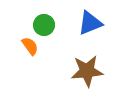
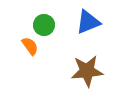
blue triangle: moved 2 px left, 1 px up
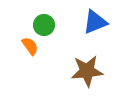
blue triangle: moved 7 px right
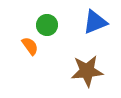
green circle: moved 3 px right
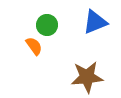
orange semicircle: moved 4 px right
brown star: moved 6 px down
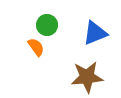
blue triangle: moved 11 px down
orange semicircle: moved 2 px right, 1 px down
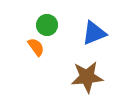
blue triangle: moved 1 px left
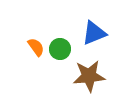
green circle: moved 13 px right, 24 px down
brown star: moved 2 px right, 1 px up
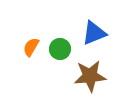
orange semicircle: moved 5 px left; rotated 114 degrees counterclockwise
brown star: moved 1 px right
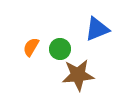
blue triangle: moved 3 px right, 4 px up
brown star: moved 12 px left, 1 px up
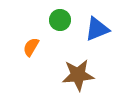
green circle: moved 29 px up
